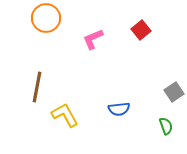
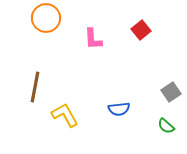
pink L-shape: rotated 70 degrees counterclockwise
brown line: moved 2 px left
gray square: moved 3 px left
green semicircle: rotated 150 degrees clockwise
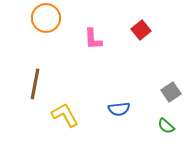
brown line: moved 3 px up
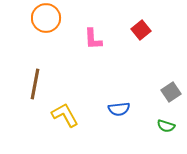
green semicircle: rotated 24 degrees counterclockwise
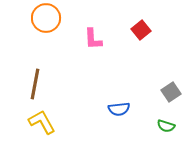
yellow L-shape: moved 23 px left, 7 px down
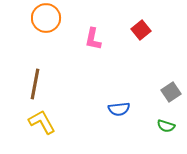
pink L-shape: rotated 15 degrees clockwise
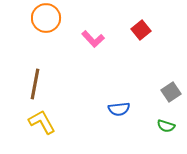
pink L-shape: rotated 55 degrees counterclockwise
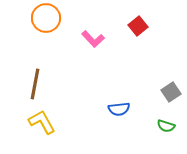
red square: moved 3 px left, 4 px up
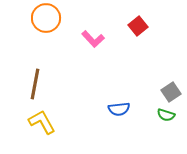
green semicircle: moved 11 px up
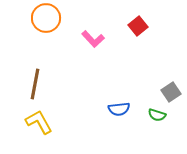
green semicircle: moved 9 px left
yellow L-shape: moved 3 px left
